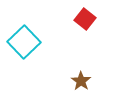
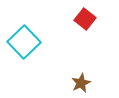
brown star: moved 2 px down; rotated 12 degrees clockwise
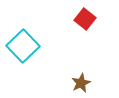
cyan square: moved 1 px left, 4 px down
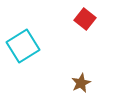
cyan square: rotated 12 degrees clockwise
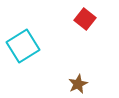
brown star: moved 3 px left, 1 px down
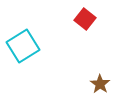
brown star: moved 22 px right; rotated 12 degrees counterclockwise
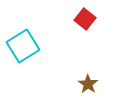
brown star: moved 12 px left
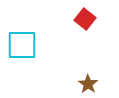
cyan square: moved 1 px left, 1 px up; rotated 32 degrees clockwise
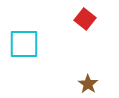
cyan square: moved 2 px right, 1 px up
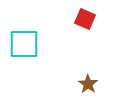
red square: rotated 15 degrees counterclockwise
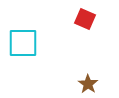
cyan square: moved 1 px left, 1 px up
